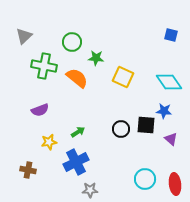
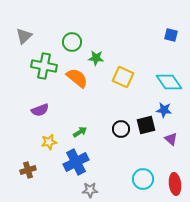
blue star: moved 1 px up
black square: rotated 18 degrees counterclockwise
green arrow: moved 2 px right
brown cross: rotated 28 degrees counterclockwise
cyan circle: moved 2 px left
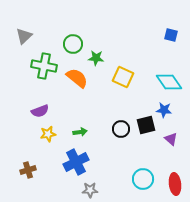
green circle: moved 1 px right, 2 px down
purple semicircle: moved 1 px down
green arrow: rotated 24 degrees clockwise
yellow star: moved 1 px left, 8 px up
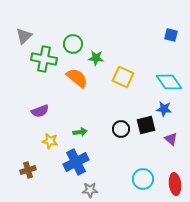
green cross: moved 7 px up
blue star: moved 1 px up
yellow star: moved 2 px right, 7 px down; rotated 21 degrees clockwise
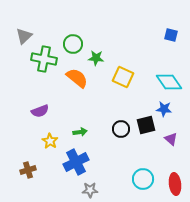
yellow star: rotated 21 degrees clockwise
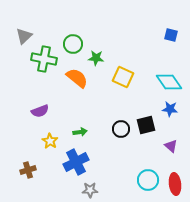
blue star: moved 6 px right
purple triangle: moved 7 px down
cyan circle: moved 5 px right, 1 px down
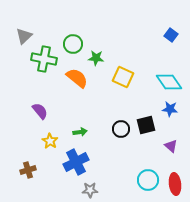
blue square: rotated 24 degrees clockwise
purple semicircle: rotated 108 degrees counterclockwise
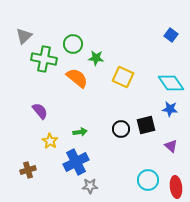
cyan diamond: moved 2 px right, 1 px down
red ellipse: moved 1 px right, 3 px down
gray star: moved 4 px up
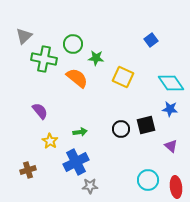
blue square: moved 20 px left, 5 px down; rotated 16 degrees clockwise
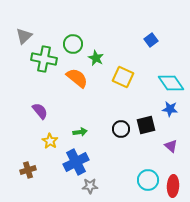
green star: rotated 21 degrees clockwise
red ellipse: moved 3 px left, 1 px up; rotated 10 degrees clockwise
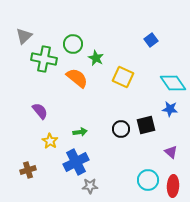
cyan diamond: moved 2 px right
purple triangle: moved 6 px down
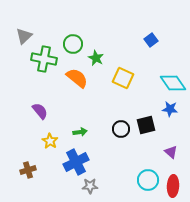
yellow square: moved 1 px down
